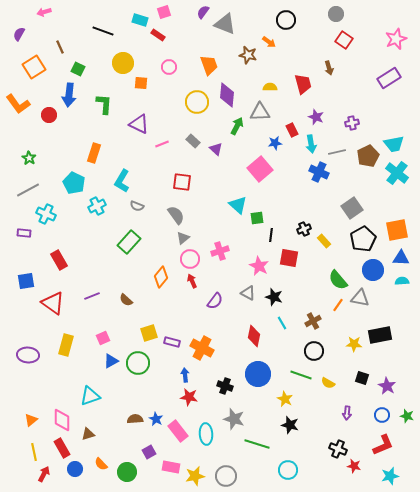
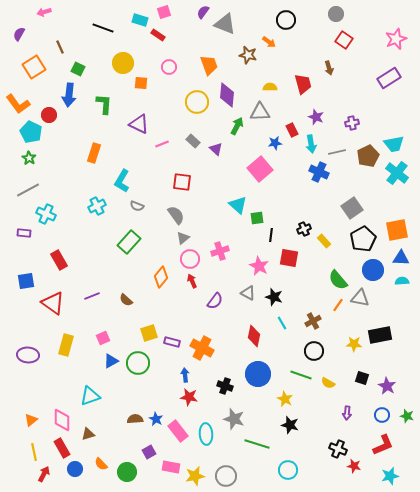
black line at (103, 31): moved 3 px up
cyan pentagon at (74, 183): moved 43 px left, 51 px up
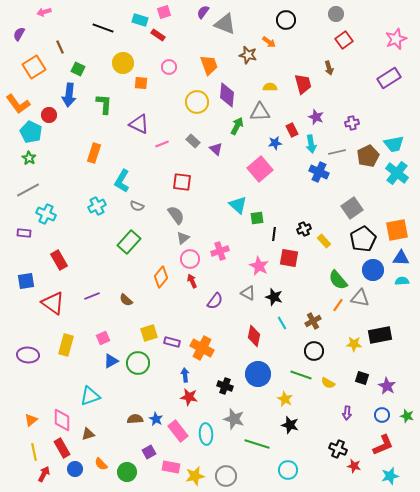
red square at (344, 40): rotated 18 degrees clockwise
black line at (271, 235): moved 3 px right, 1 px up
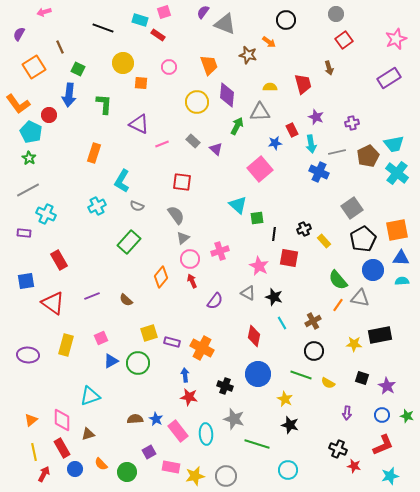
pink square at (103, 338): moved 2 px left
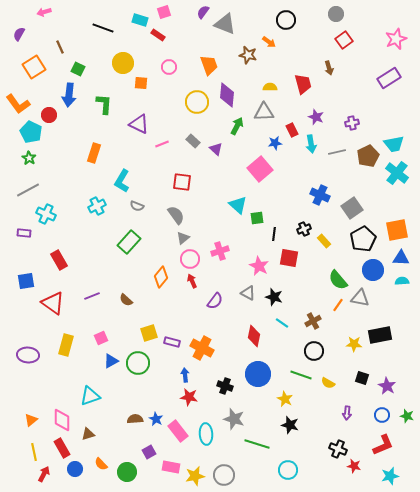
gray triangle at (260, 112): moved 4 px right
blue cross at (319, 172): moved 1 px right, 23 px down
cyan line at (282, 323): rotated 24 degrees counterclockwise
gray circle at (226, 476): moved 2 px left, 1 px up
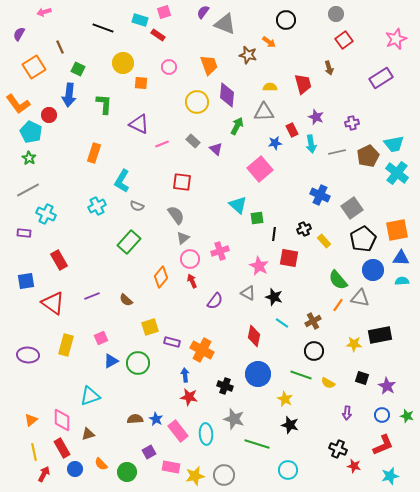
purple rectangle at (389, 78): moved 8 px left
yellow square at (149, 333): moved 1 px right, 6 px up
orange cross at (202, 348): moved 2 px down
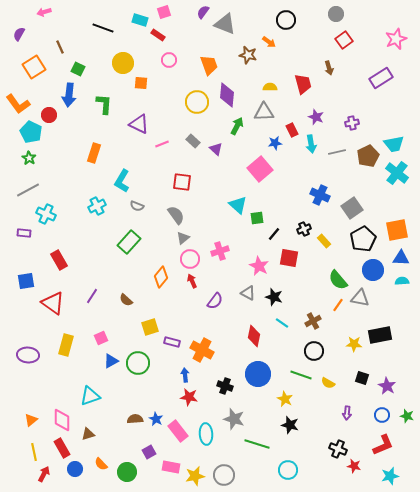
pink circle at (169, 67): moved 7 px up
black line at (274, 234): rotated 32 degrees clockwise
purple line at (92, 296): rotated 35 degrees counterclockwise
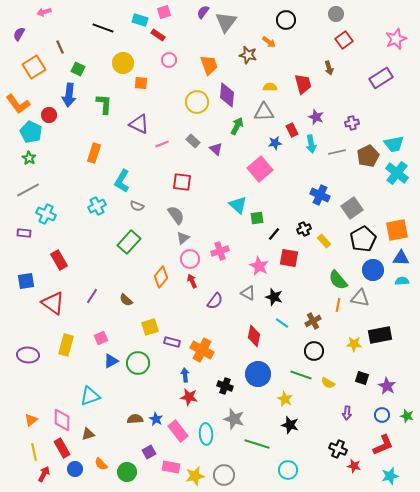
gray triangle at (225, 24): moved 1 px right, 2 px up; rotated 45 degrees clockwise
orange line at (338, 305): rotated 24 degrees counterclockwise
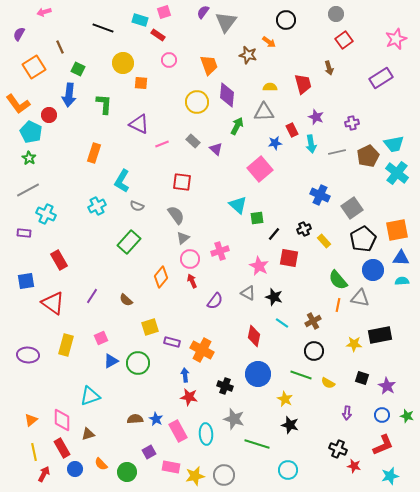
pink rectangle at (178, 431): rotated 10 degrees clockwise
